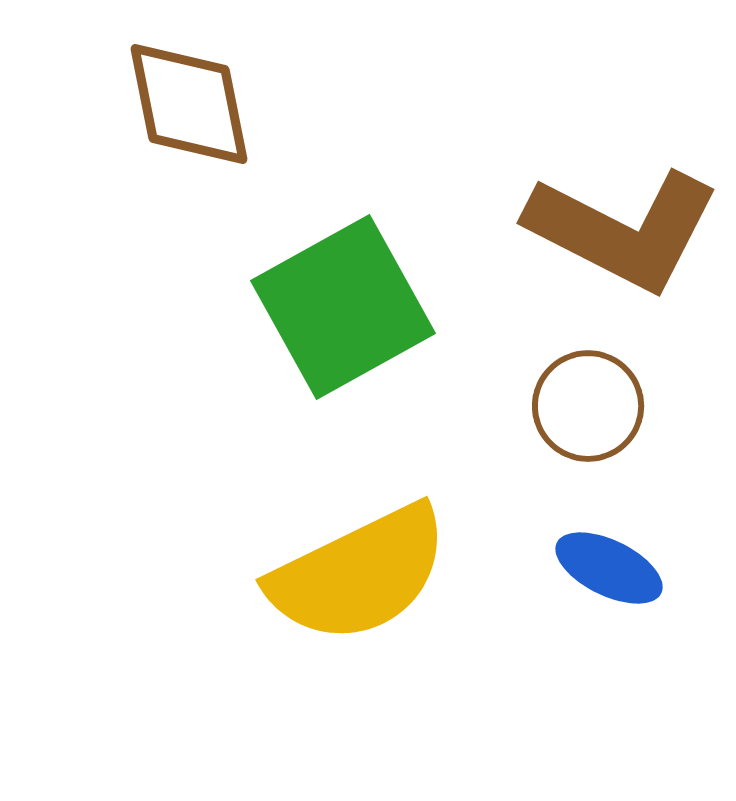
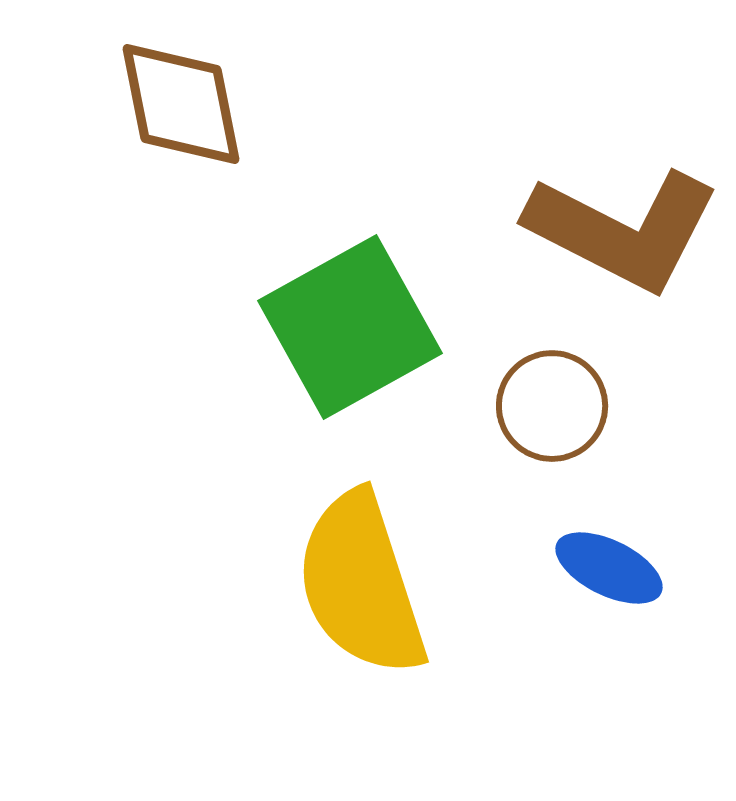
brown diamond: moved 8 px left
green square: moved 7 px right, 20 px down
brown circle: moved 36 px left
yellow semicircle: moved 2 px right, 10 px down; rotated 98 degrees clockwise
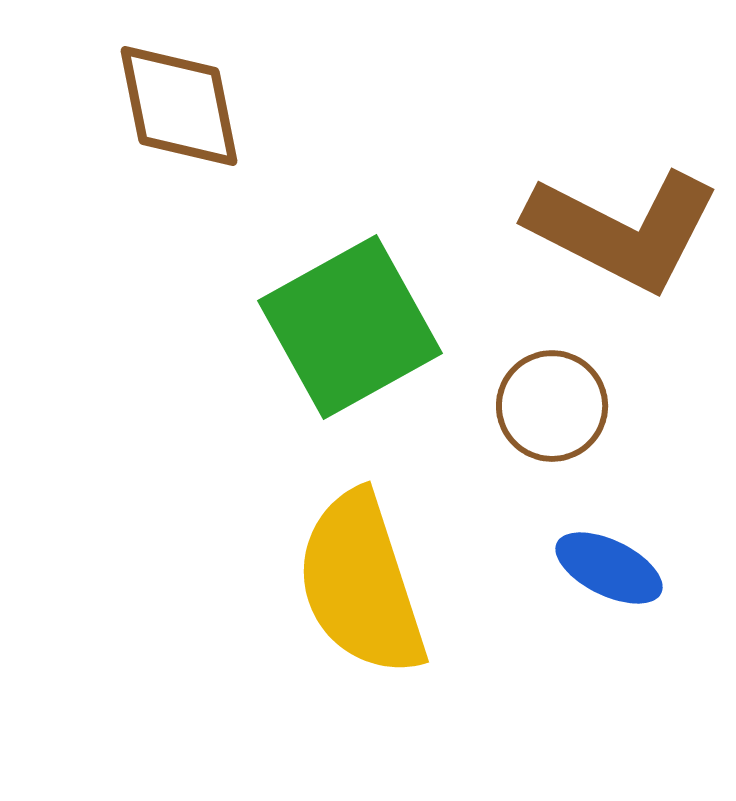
brown diamond: moved 2 px left, 2 px down
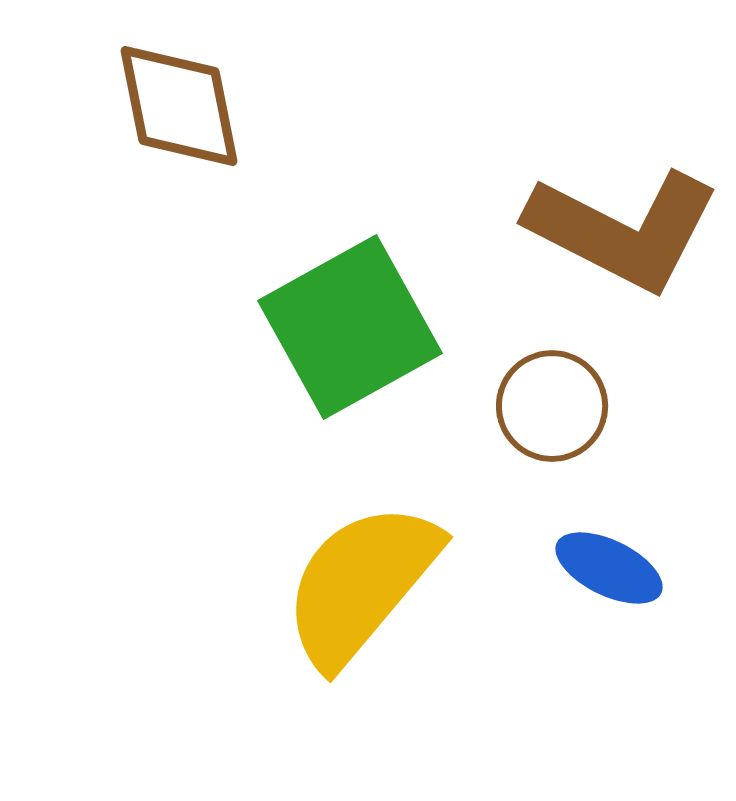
yellow semicircle: rotated 58 degrees clockwise
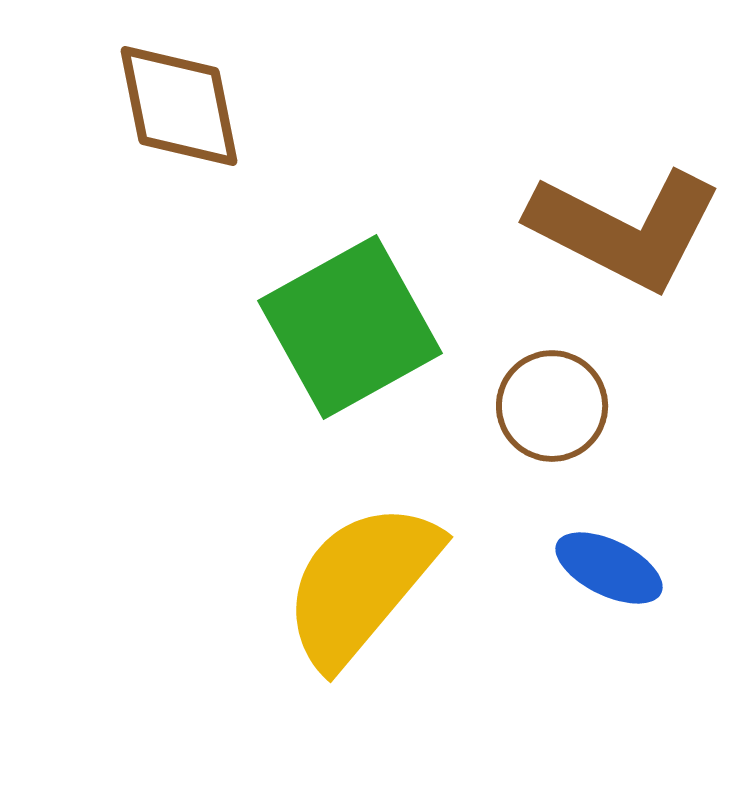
brown L-shape: moved 2 px right, 1 px up
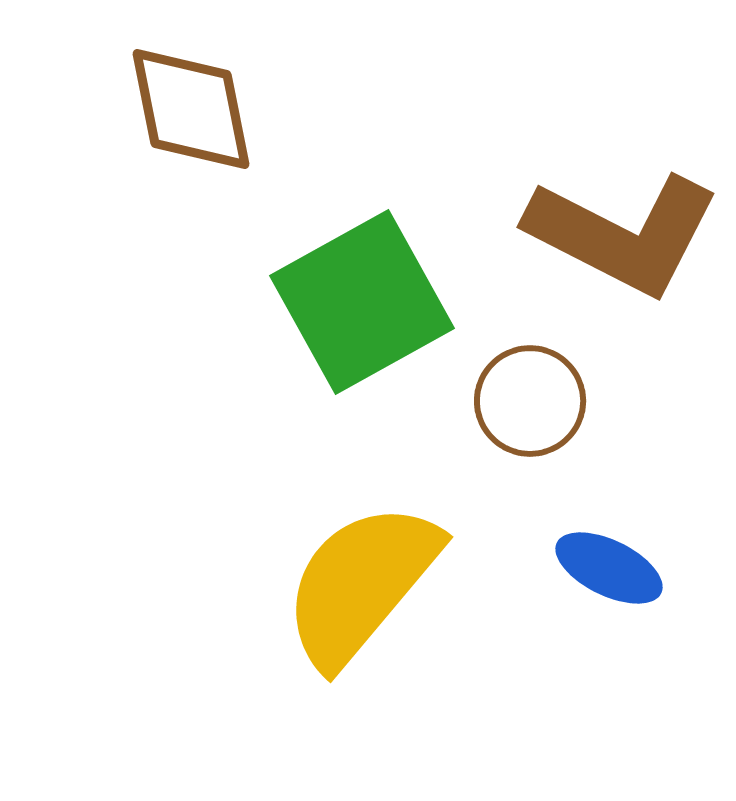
brown diamond: moved 12 px right, 3 px down
brown L-shape: moved 2 px left, 5 px down
green square: moved 12 px right, 25 px up
brown circle: moved 22 px left, 5 px up
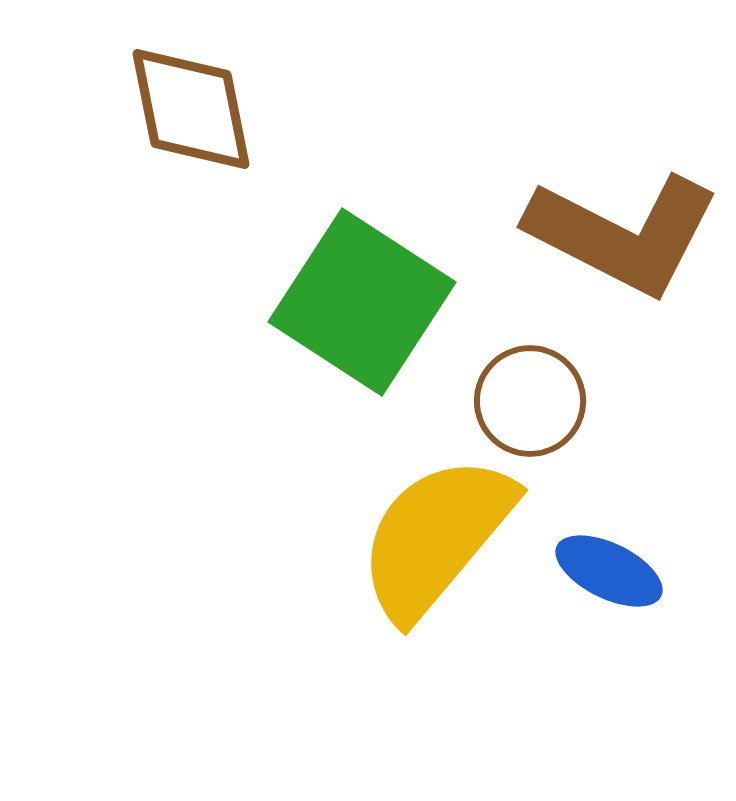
green square: rotated 28 degrees counterclockwise
blue ellipse: moved 3 px down
yellow semicircle: moved 75 px right, 47 px up
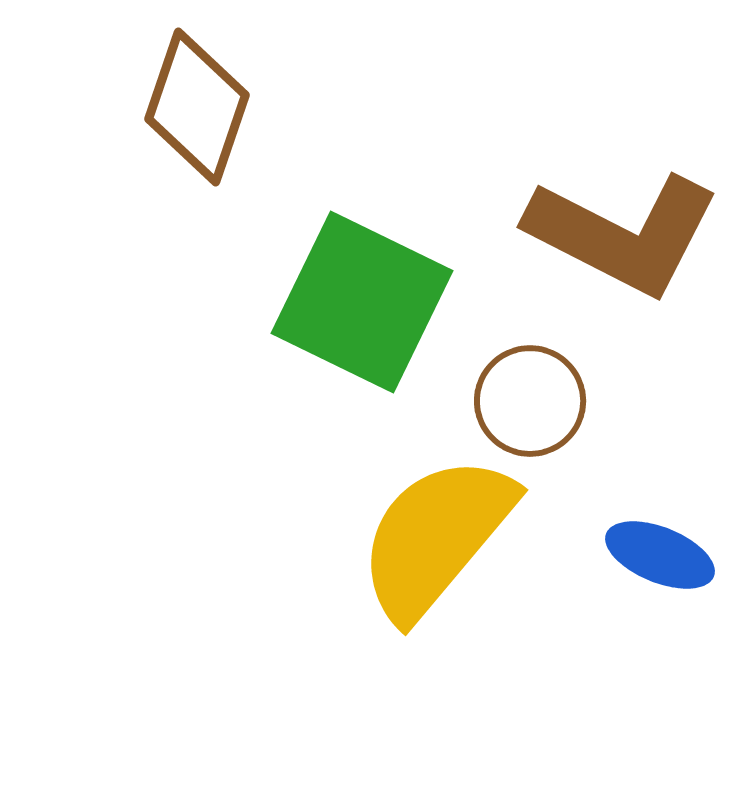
brown diamond: moved 6 px right, 2 px up; rotated 30 degrees clockwise
green square: rotated 7 degrees counterclockwise
blue ellipse: moved 51 px right, 16 px up; rotated 4 degrees counterclockwise
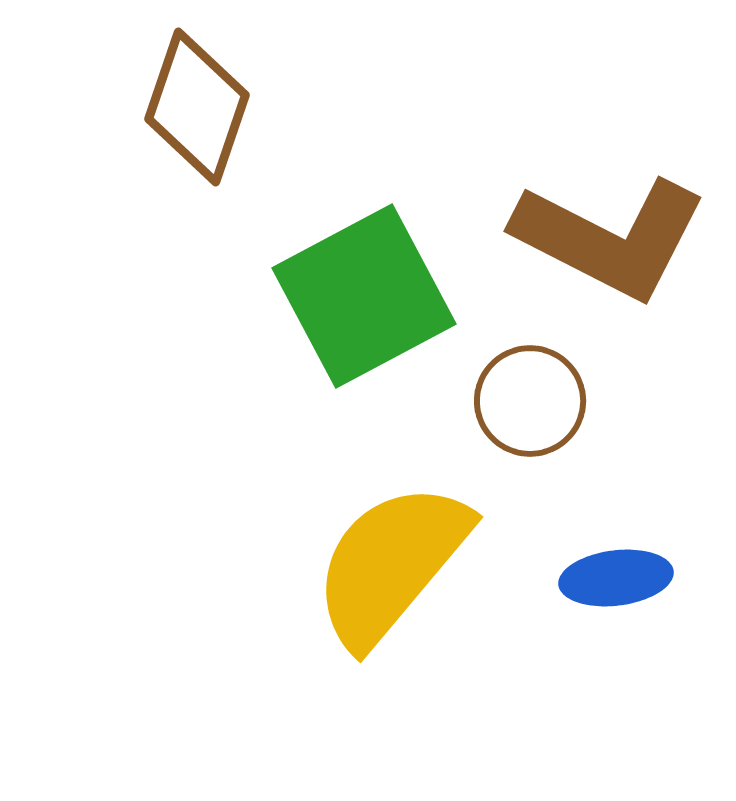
brown L-shape: moved 13 px left, 4 px down
green square: moved 2 px right, 6 px up; rotated 36 degrees clockwise
yellow semicircle: moved 45 px left, 27 px down
blue ellipse: moved 44 px left, 23 px down; rotated 29 degrees counterclockwise
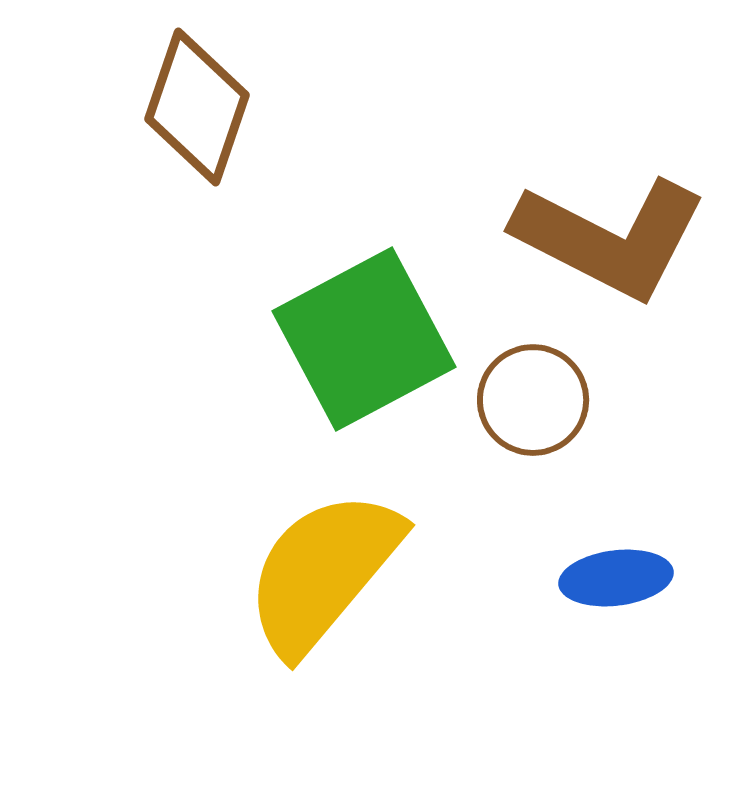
green square: moved 43 px down
brown circle: moved 3 px right, 1 px up
yellow semicircle: moved 68 px left, 8 px down
